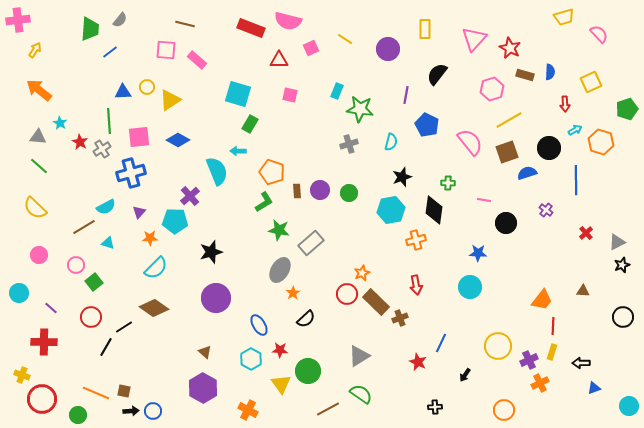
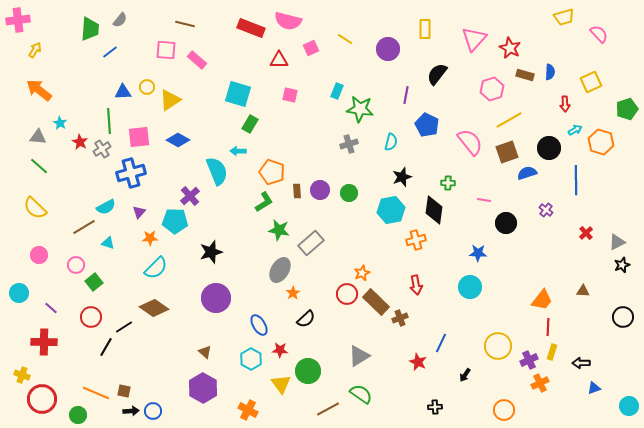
red line at (553, 326): moved 5 px left, 1 px down
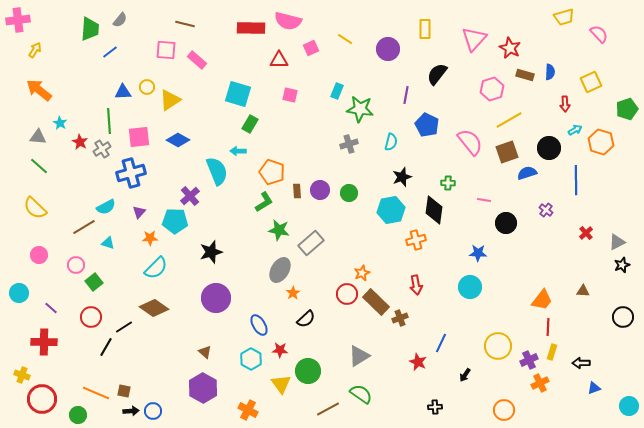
red rectangle at (251, 28): rotated 20 degrees counterclockwise
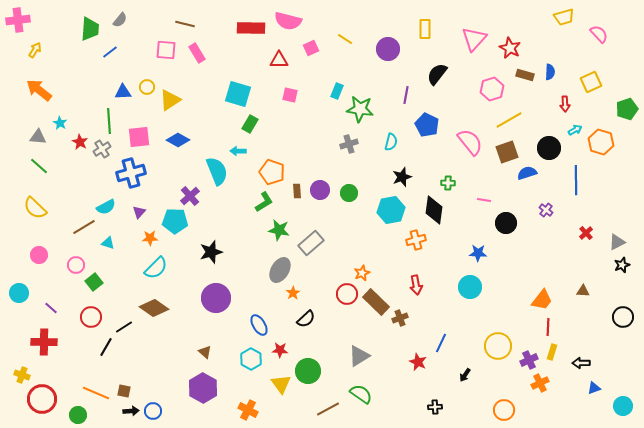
pink rectangle at (197, 60): moved 7 px up; rotated 18 degrees clockwise
cyan circle at (629, 406): moved 6 px left
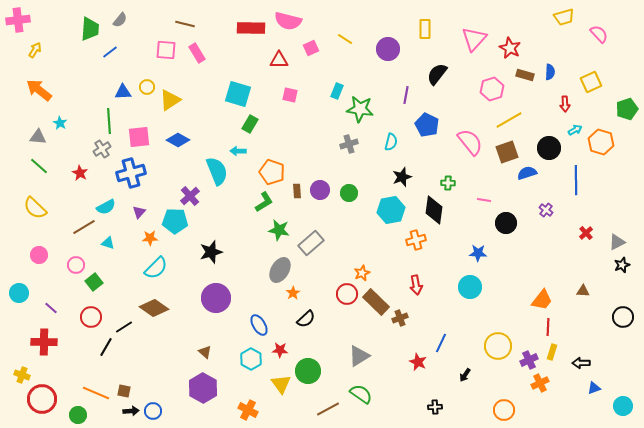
red star at (80, 142): moved 31 px down
